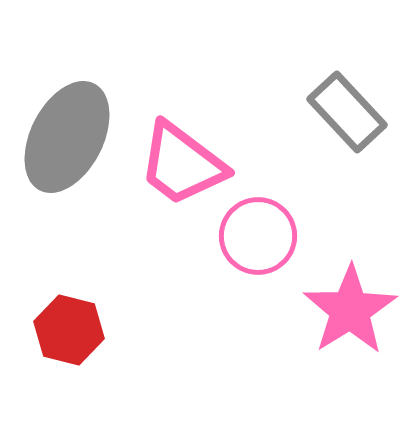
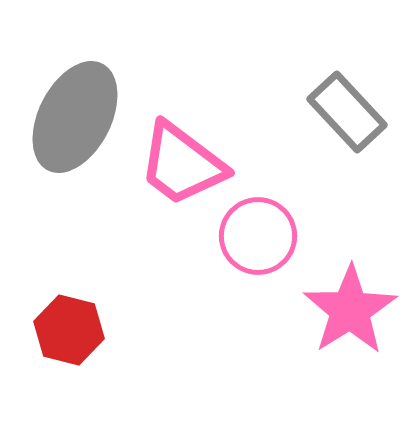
gray ellipse: moved 8 px right, 20 px up
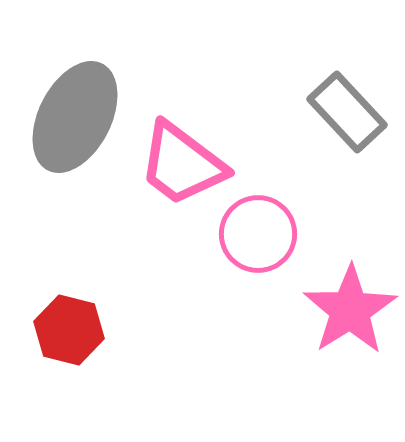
pink circle: moved 2 px up
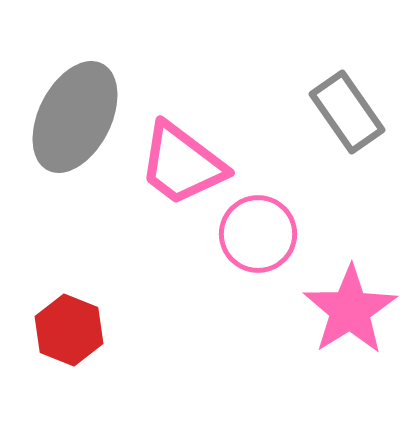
gray rectangle: rotated 8 degrees clockwise
red hexagon: rotated 8 degrees clockwise
